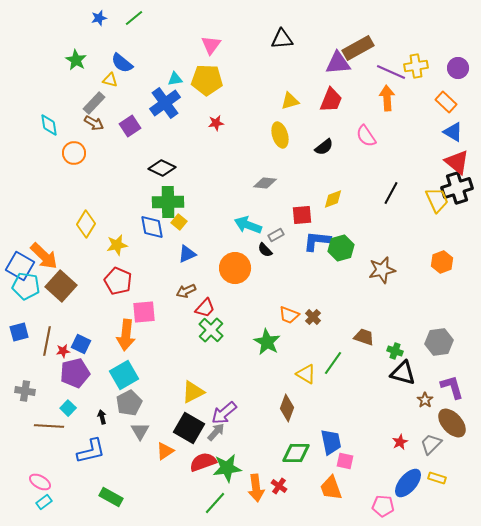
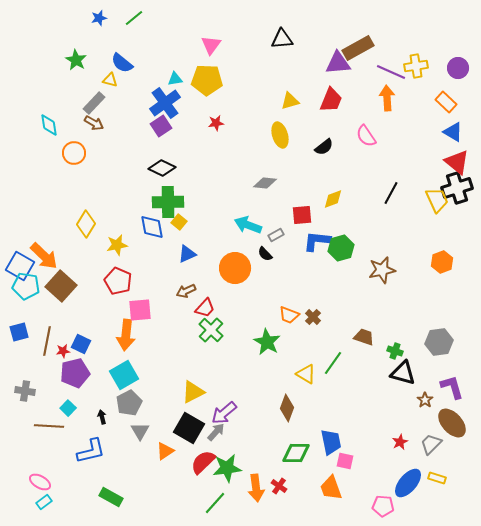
purple square at (130, 126): moved 31 px right
black semicircle at (265, 250): moved 4 px down
pink square at (144, 312): moved 4 px left, 2 px up
red semicircle at (203, 462): rotated 24 degrees counterclockwise
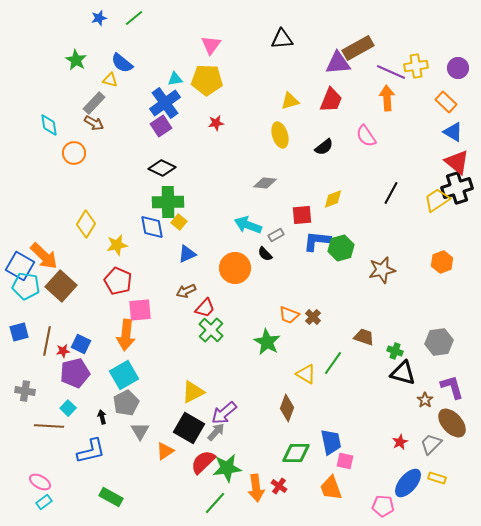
yellow trapezoid at (437, 200): rotated 100 degrees counterclockwise
gray pentagon at (129, 403): moved 3 px left
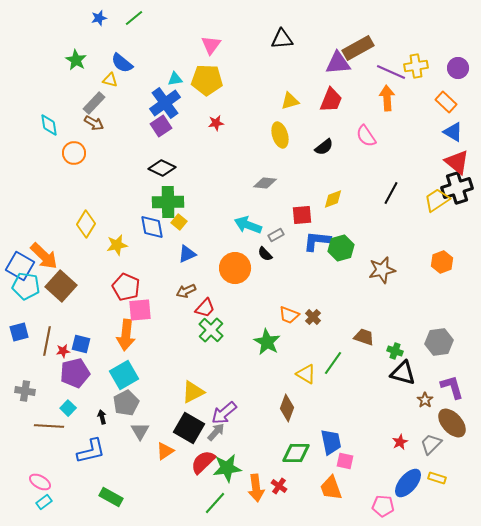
red pentagon at (118, 281): moved 8 px right, 6 px down
blue square at (81, 344): rotated 12 degrees counterclockwise
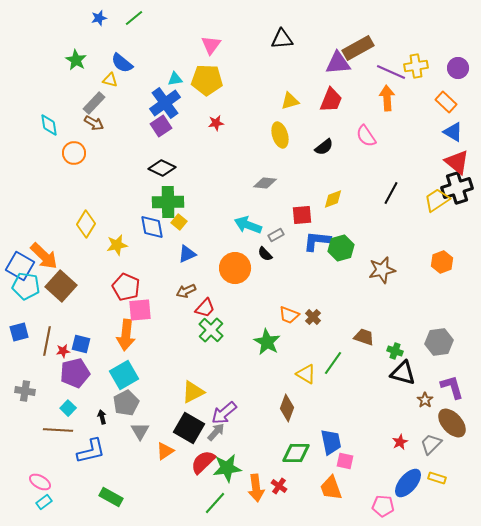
brown line at (49, 426): moved 9 px right, 4 px down
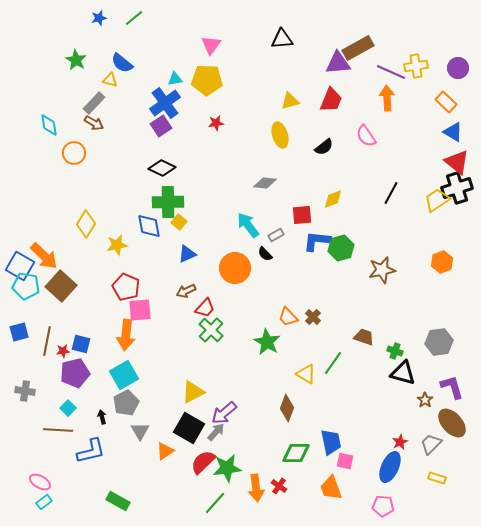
cyan arrow at (248, 225): rotated 32 degrees clockwise
blue diamond at (152, 227): moved 3 px left, 1 px up
orange trapezoid at (289, 315): moved 1 px left, 2 px down; rotated 25 degrees clockwise
blue ellipse at (408, 483): moved 18 px left, 16 px up; rotated 16 degrees counterclockwise
green rectangle at (111, 497): moved 7 px right, 4 px down
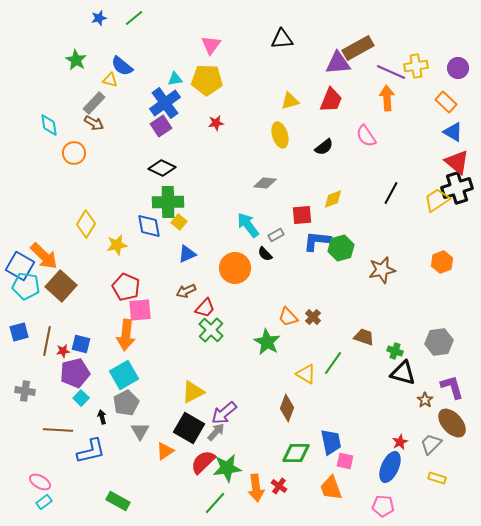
blue semicircle at (122, 63): moved 3 px down
cyan square at (68, 408): moved 13 px right, 10 px up
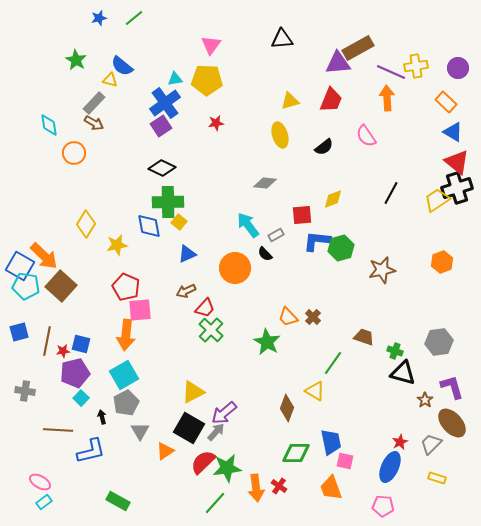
yellow triangle at (306, 374): moved 9 px right, 17 px down
